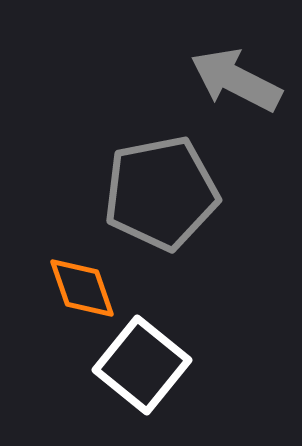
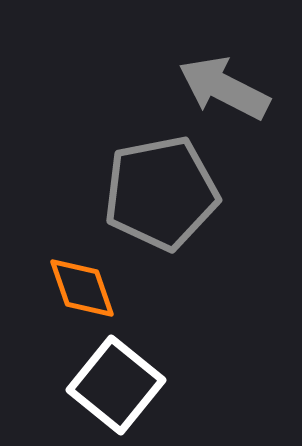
gray arrow: moved 12 px left, 8 px down
white square: moved 26 px left, 20 px down
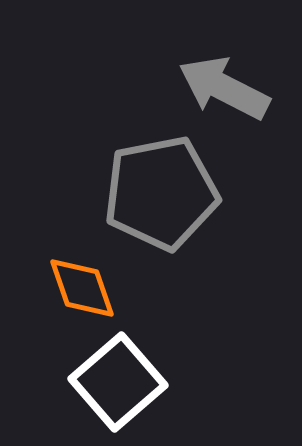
white square: moved 2 px right, 3 px up; rotated 10 degrees clockwise
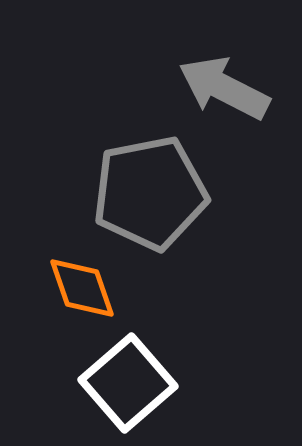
gray pentagon: moved 11 px left
white square: moved 10 px right, 1 px down
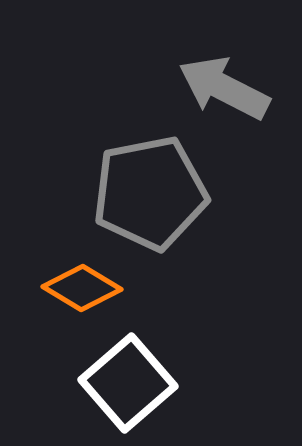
orange diamond: rotated 40 degrees counterclockwise
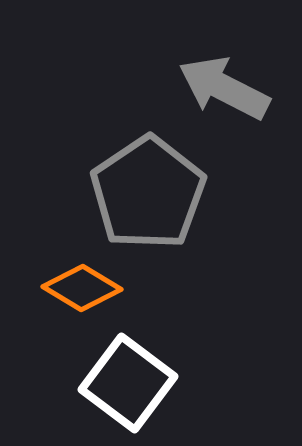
gray pentagon: moved 2 px left; rotated 23 degrees counterclockwise
white square: rotated 12 degrees counterclockwise
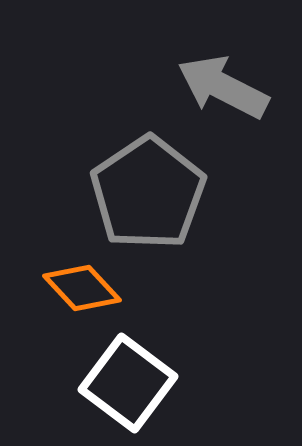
gray arrow: moved 1 px left, 1 px up
orange diamond: rotated 16 degrees clockwise
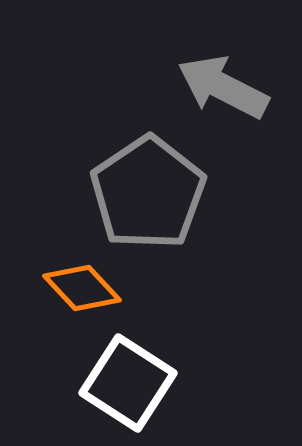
white square: rotated 4 degrees counterclockwise
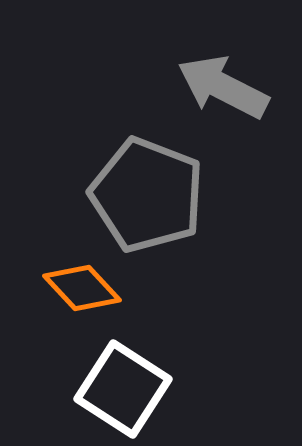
gray pentagon: moved 1 px left, 2 px down; rotated 17 degrees counterclockwise
white square: moved 5 px left, 6 px down
